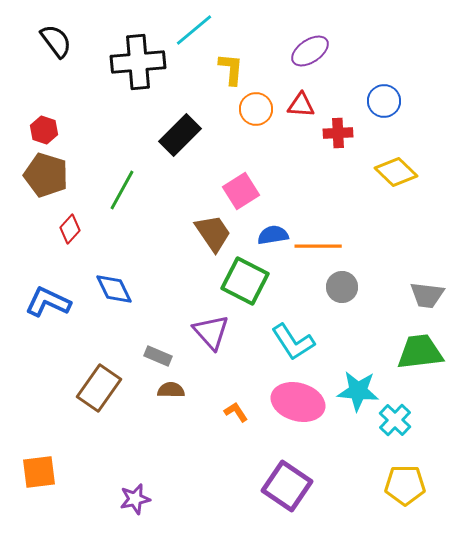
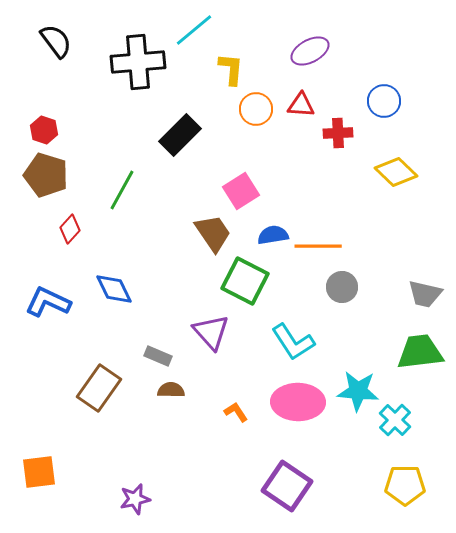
purple ellipse: rotated 6 degrees clockwise
gray trapezoid: moved 2 px left, 1 px up; rotated 6 degrees clockwise
pink ellipse: rotated 15 degrees counterclockwise
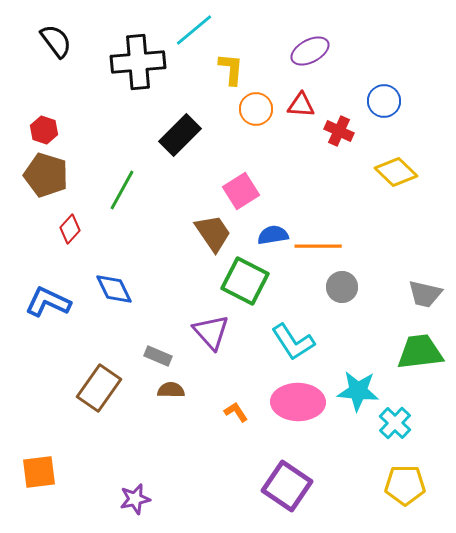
red cross: moved 1 px right, 2 px up; rotated 28 degrees clockwise
cyan cross: moved 3 px down
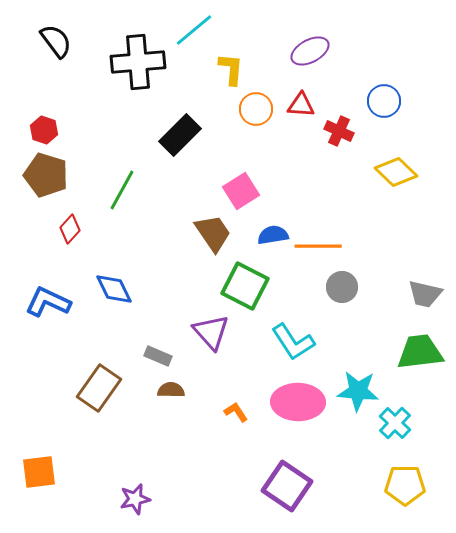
green square: moved 5 px down
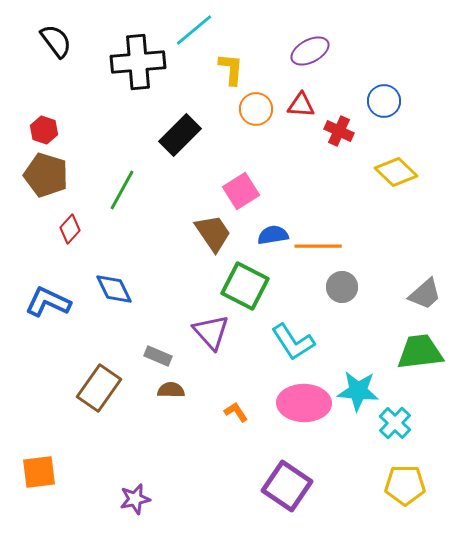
gray trapezoid: rotated 54 degrees counterclockwise
pink ellipse: moved 6 px right, 1 px down
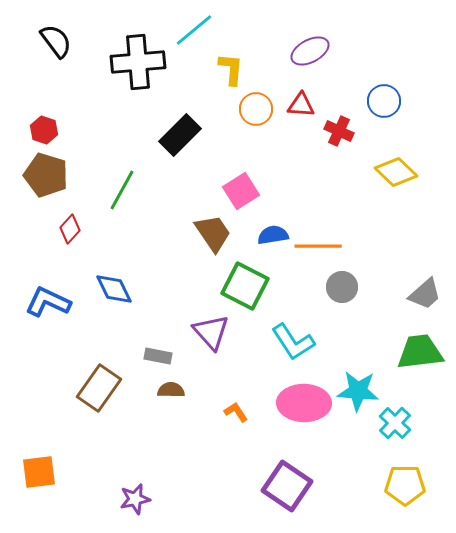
gray rectangle: rotated 12 degrees counterclockwise
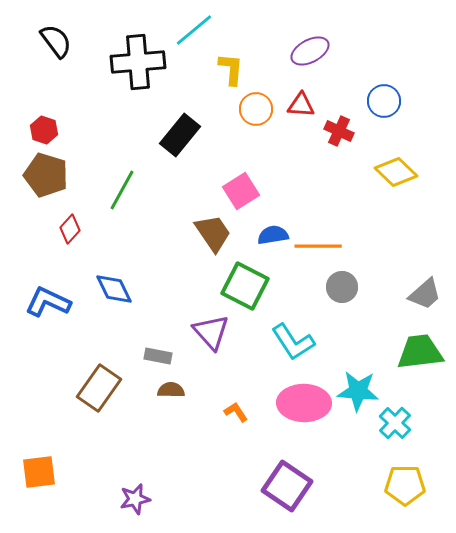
black rectangle: rotated 6 degrees counterclockwise
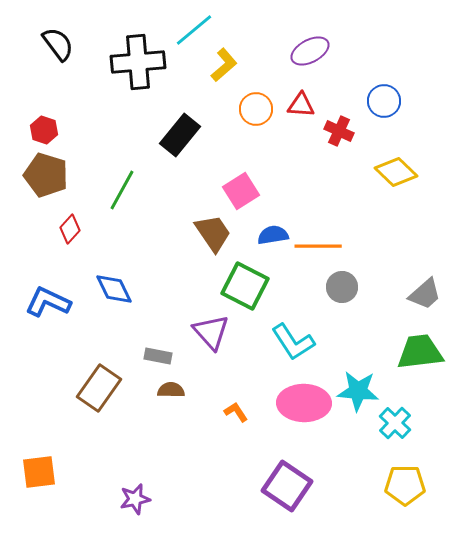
black semicircle: moved 2 px right, 3 px down
yellow L-shape: moved 7 px left, 4 px up; rotated 44 degrees clockwise
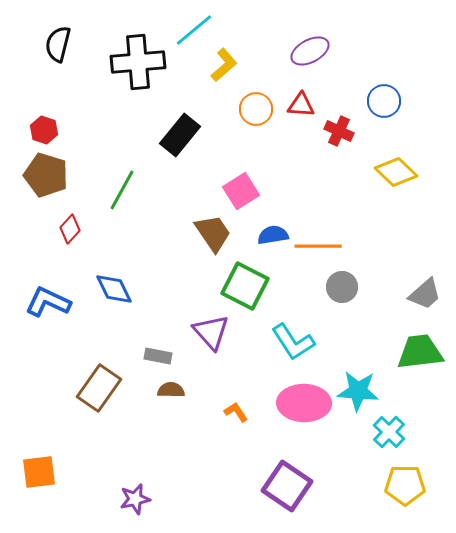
black semicircle: rotated 129 degrees counterclockwise
cyan cross: moved 6 px left, 9 px down
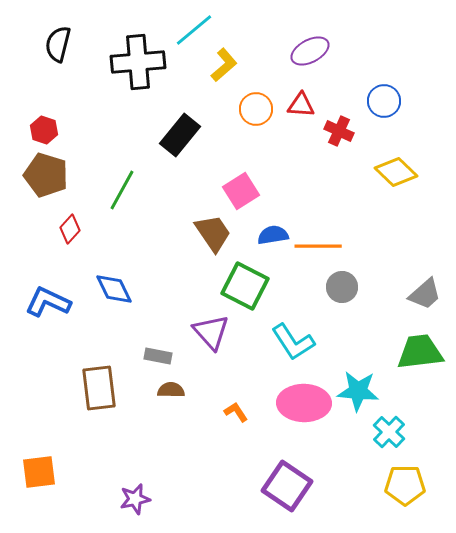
brown rectangle: rotated 42 degrees counterclockwise
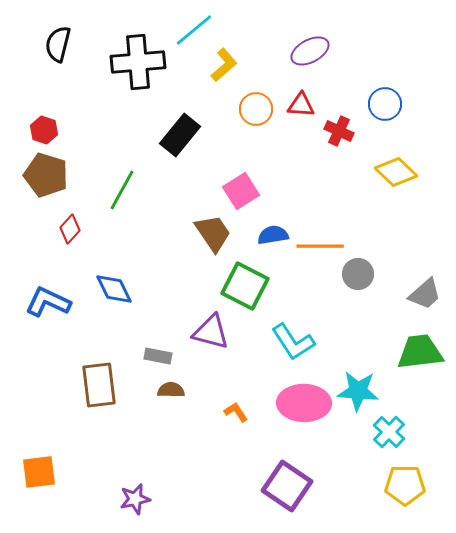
blue circle: moved 1 px right, 3 px down
orange line: moved 2 px right
gray circle: moved 16 px right, 13 px up
purple triangle: rotated 33 degrees counterclockwise
brown rectangle: moved 3 px up
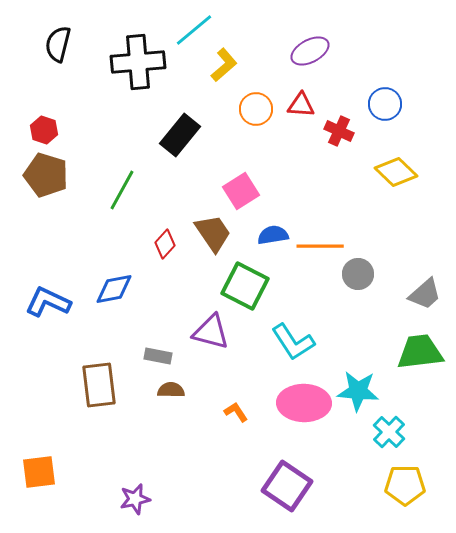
red diamond: moved 95 px right, 15 px down
blue diamond: rotated 75 degrees counterclockwise
